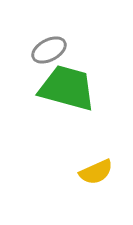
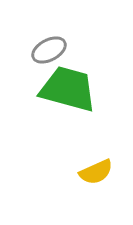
green trapezoid: moved 1 px right, 1 px down
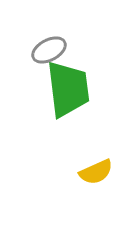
green trapezoid: rotated 68 degrees clockwise
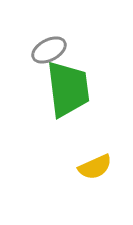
yellow semicircle: moved 1 px left, 5 px up
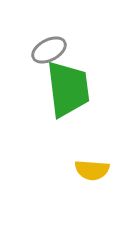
yellow semicircle: moved 3 px left, 3 px down; rotated 28 degrees clockwise
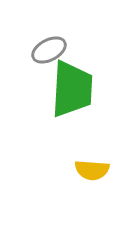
green trapezoid: moved 4 px right; rotated 10 degrees clockwise
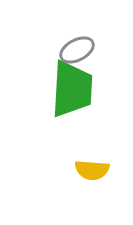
gray ellipse: moved 28 px right
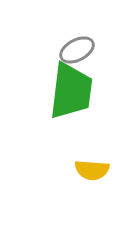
green trapezoid: moved 1 px left, 2 px down; rotated 4 degrees clockwise
